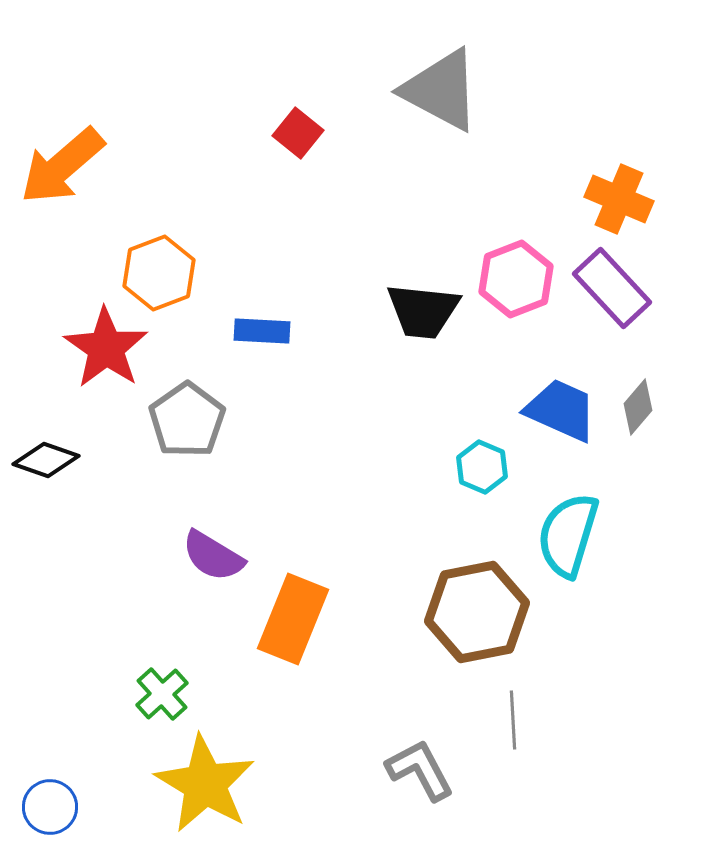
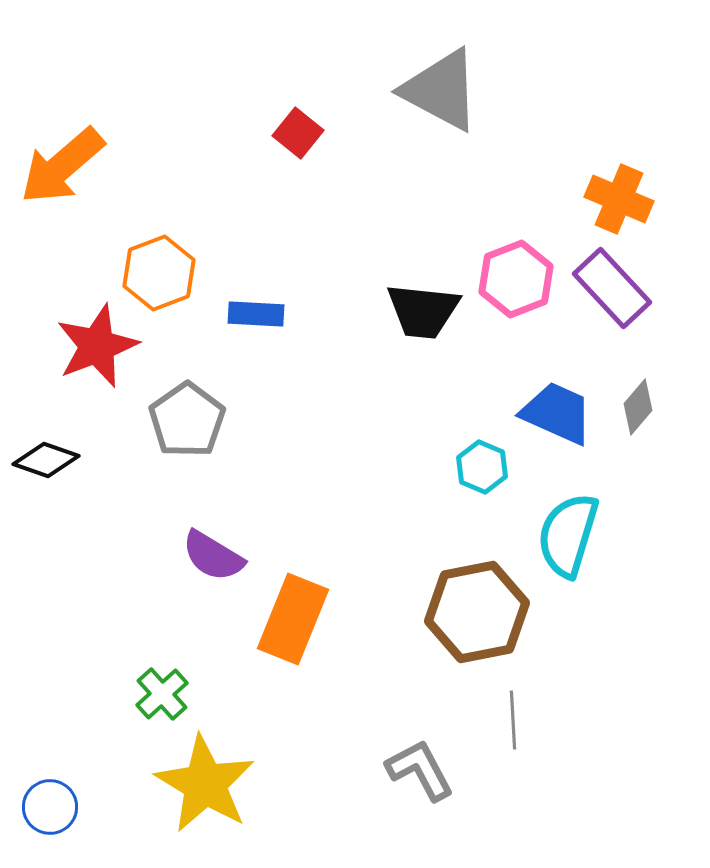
blue rectangle: moved 6 px left, 17 px up
red star: moved 9 px left, 2 px up; rotated 16 degrees clockwise
blue trapezoid: moved 4 px left, 3 px down
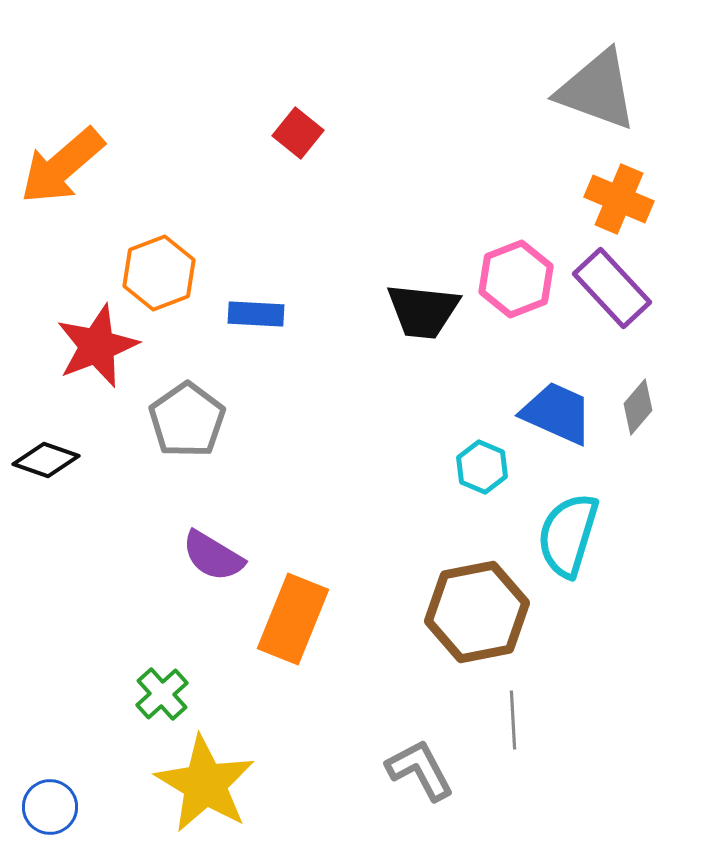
gray triangle: moved 156 px right; rotated 8 degrees counterclockwise
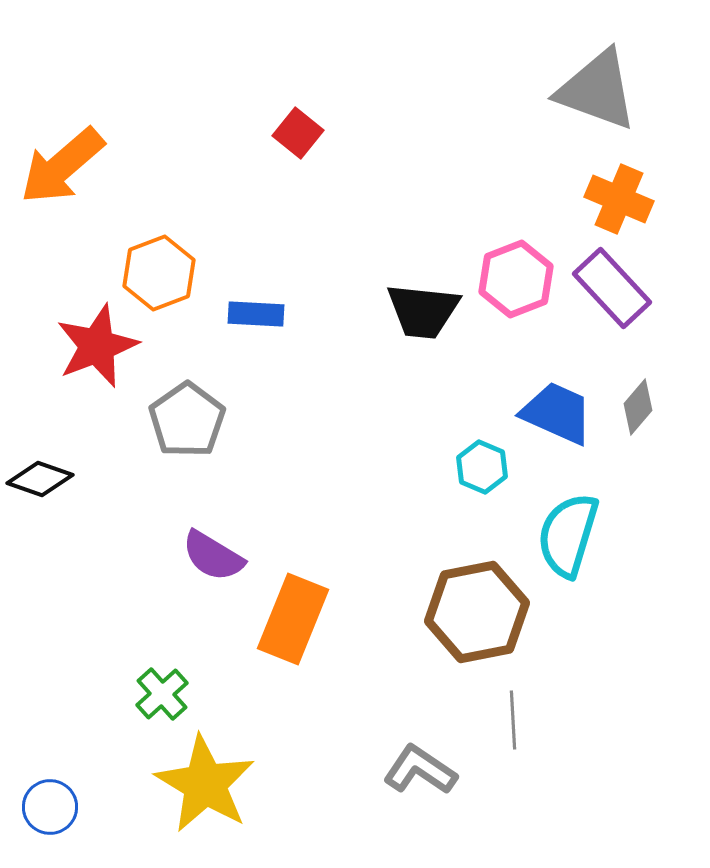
black diamond: moved 6 px left, 19 px down
gray L-shape: rotated 28 degrees counterclockwise
